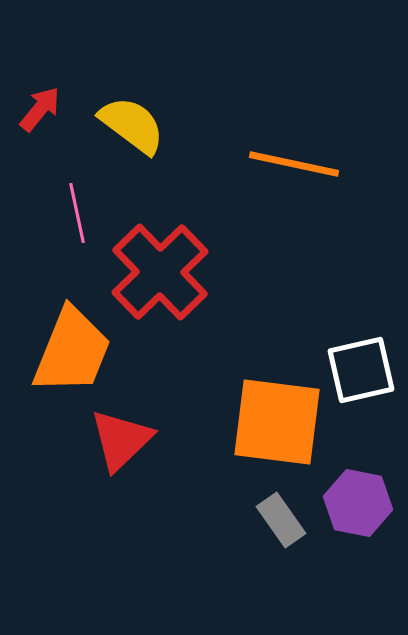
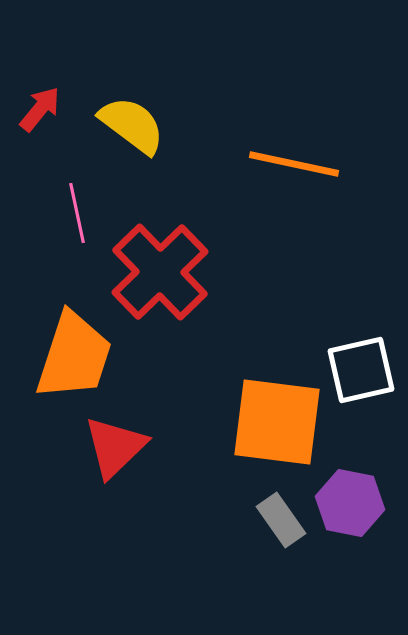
orange trapezoid: moved 2 px right, 5 px down; rotated 4 degrees counterclockwise
red triangle: moved 6 px left, 7 px down
purple hexagon: moved 8 px left
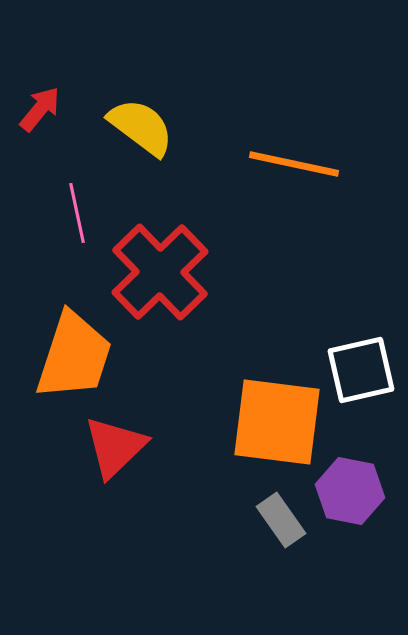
yellow semicircle: moved 9 px right, 2 px down
purple hexagon: moved 12 px up
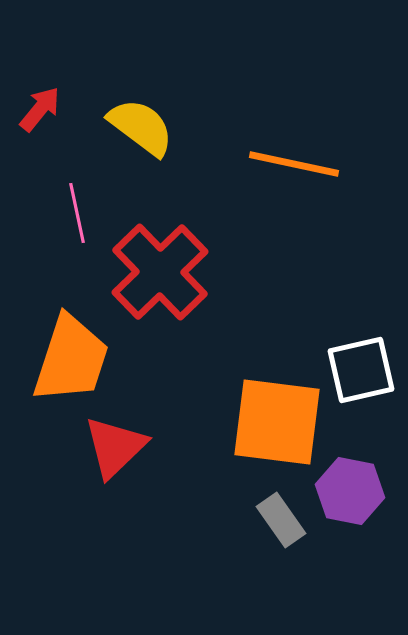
orange trapezoid: moved 3 px left, 3 px down
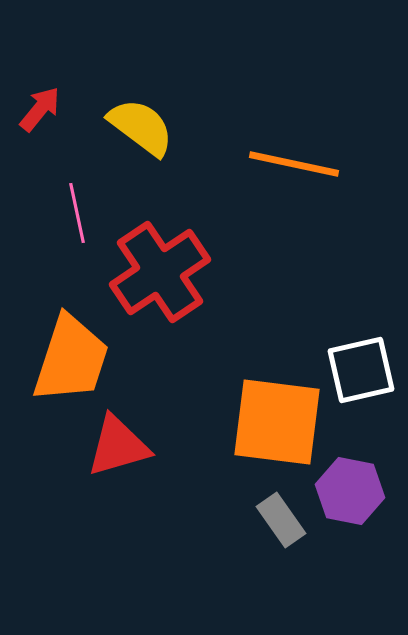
red cross: rotated 10 degrees clockwise
red triangle: moved 3 px right, 1 px up; rotated 28 degrees clockwise
